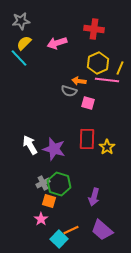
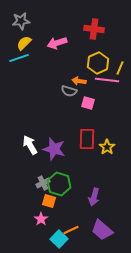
cyan line: rotated 66 degrees counterclockwise
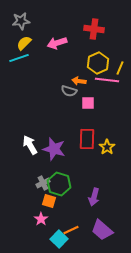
pink square: rotated 16 degrees counterclockwise
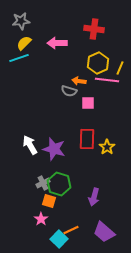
pink arrow: rotated 18 degrees clockwise
purple trapezoid: moved 2 px right, 2 px down
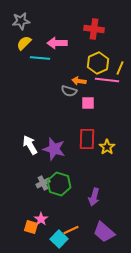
cyan line: moved 21 px right; rotated 24 degrees clockwise
orange square: moved 18 px left, 26 px down
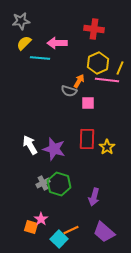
orange arrow: rotated 112 degrees clockwise
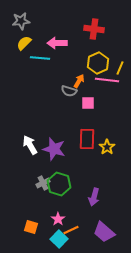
pink star: moved 17 px right
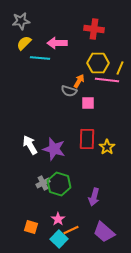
yellow hexagon: rotated 25 degrees clockwise
